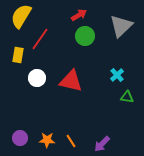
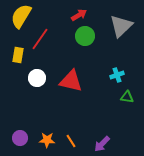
cyan cross: rotated 24 degrees clockwise
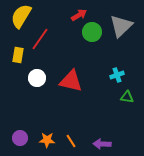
green circle: moved 7 px right, 4 px up
purple arrow: rotated 48 degrees clockwise
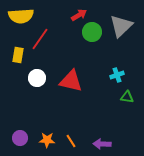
yellow semicircle: rotated 125 degrees counterclockwise
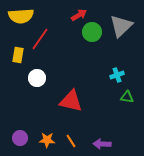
red triangle: moved 20 px down
